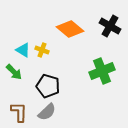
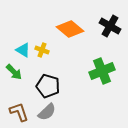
brown L-shape: rotated 20 degrees counterclockwise
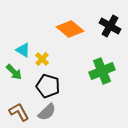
yellow cross: moved 9 px down; rotated 24 degrees clockwise
brown L-shape: rotated 10 degrees counterclockwise
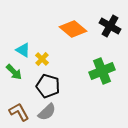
orange diamond: moved 3 px right
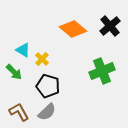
black cross: rotated 20 degrees clockwise
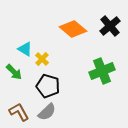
cyan triangle: moved 2 px right, 1 px up
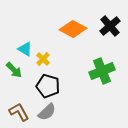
orange diamond: rotated 12 degrees counterclockwise
yellow cross: moved 1 px right
green arrow: moved 2 px up
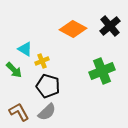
yellow cross: moved 1 px left, 2 px down; rotated 24 degrees clockwise
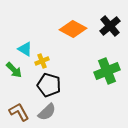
green cross: moved 5 px right
black pentagon: moved 1 px right, 1 px up
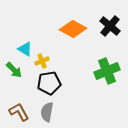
black cross: rotated 10 degrees counterclockwise
black pentagon: moved 2 px up; rotated 25 degrees counterclockwise
gray semicircle: rotated 144 degrees clockwise
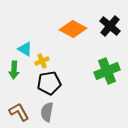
green arrow: rotated 48 degrees clockwise
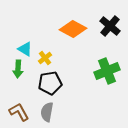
yellow cross: moved 3 px right, 3 px up; rotated 16 degrees counterclockwise
green arrow: moved 4 px right, 1 px up
black pentagon: moved 1 px right
